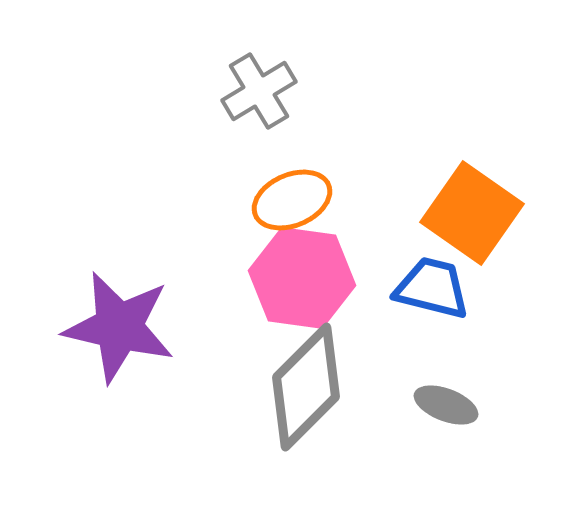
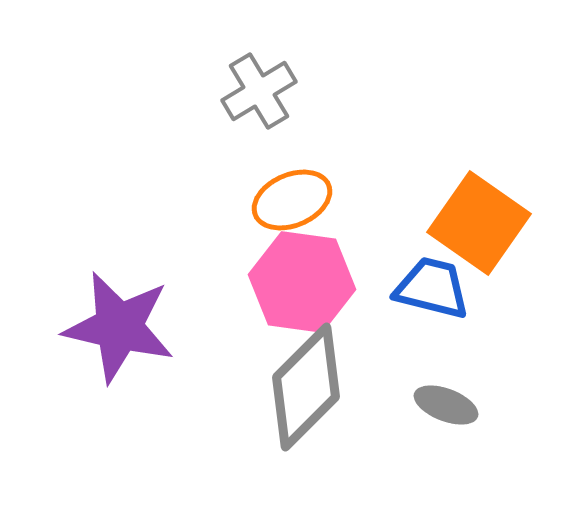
orange square: moved 7 px right, 10 px down
pink hexagon: moved 4 px down
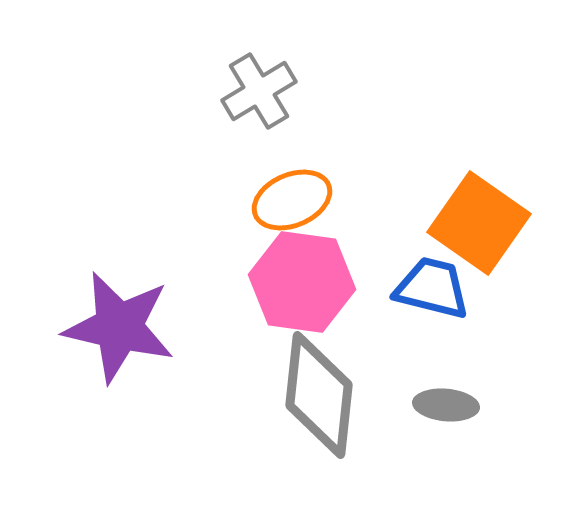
gray diamond: moved 13 px right, 8 px down; rotated 39 degrees counterclockwise
gray ellipse: rotated 16 degrees counterclockwise
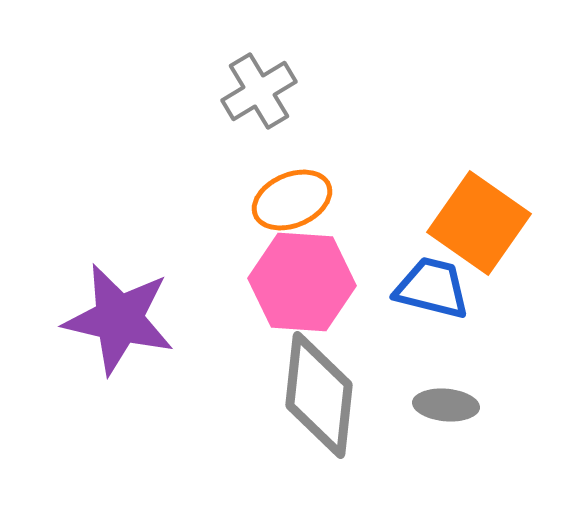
pink hexagon: rotated 4 degrees counterclockwise
purple star: moved 8 px up
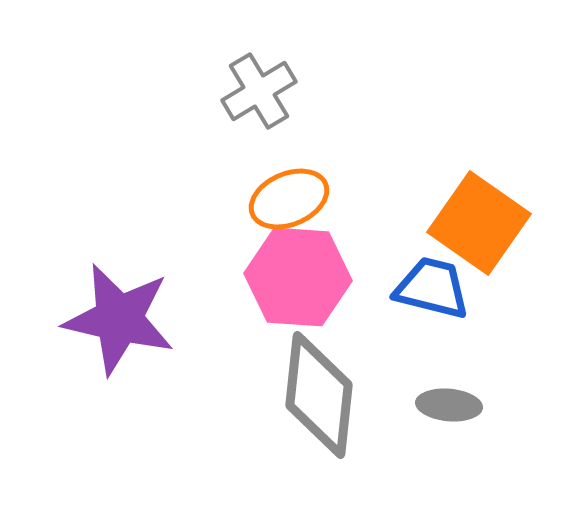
orange ellipse: moved 3 px left, 1 px up
pink hexagon: moved 4 px left, 5 px up
gray ellipse: moved 3 px right
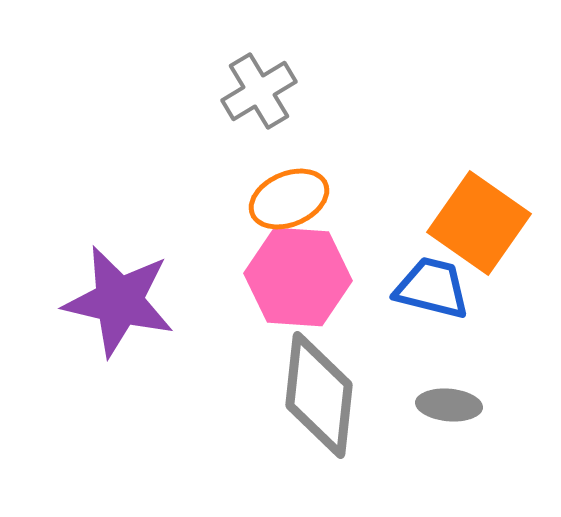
purple star: moved 18 px up
